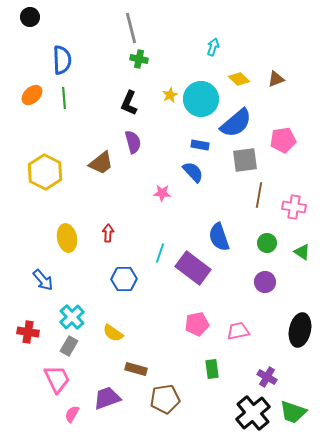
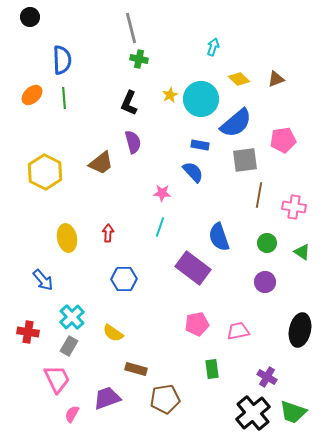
cyan line at (160, 253): moved 26 px up
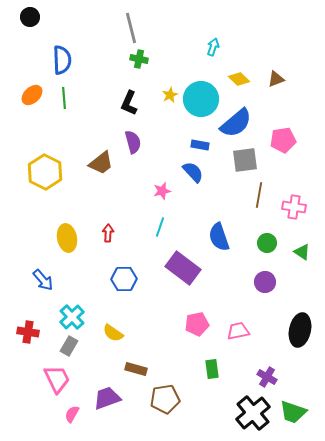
pink star at (162, 193): moved 2 px up; rotated 18 degrees counterclockwise
purple rectangle at (193, 268): moved 10 px left
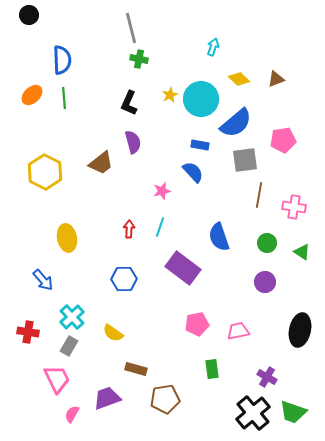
black circle at (30, 17): moved 1 px left, 2 px up
red arrow at (108, 233): moved 21 px right, 4 px up
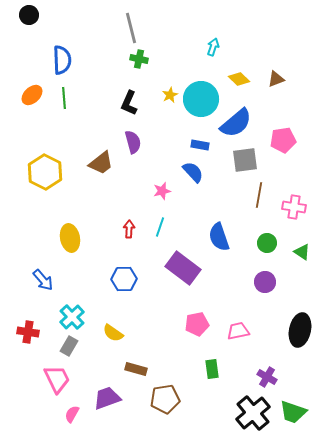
yellow ellipse at (67, 238): moved 3 px right
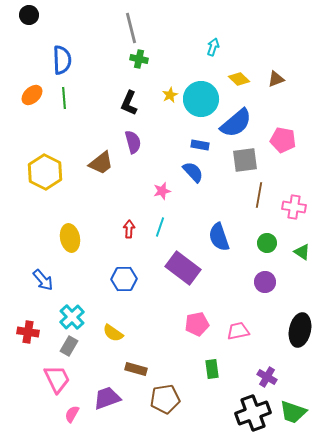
pink pentagon at (283, 140): rotated 20 degrees clockwise
black cross at (253, 413): rotated 20 degrees clockwise
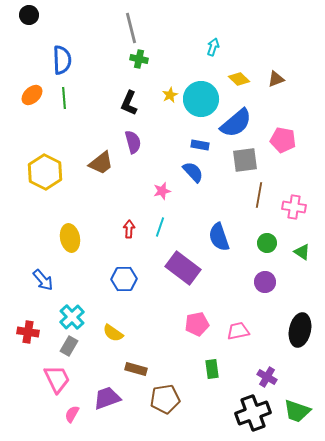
green trapezoid at (293, 412): moved 4 px right, 1 px up
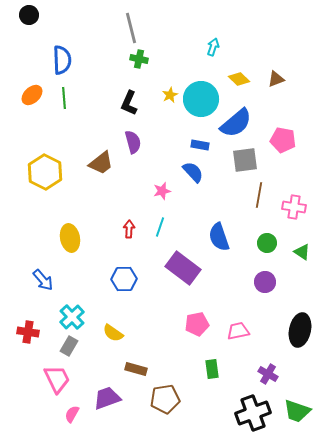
purple cross at (267, 377): moved 1 px right, 3 px up
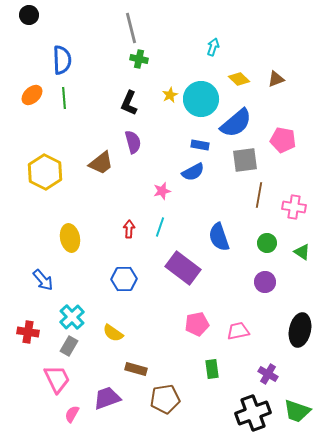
blue semicircle at (193, 172): rotated 105 degrees clockwise
